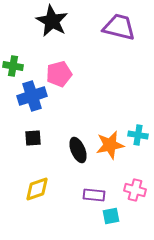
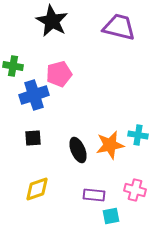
blue cross: moved 2 px right, 1 px up
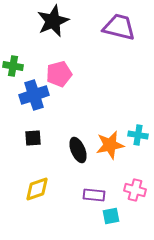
black star: moved 1 px right; rotated 20 degrees clockwise
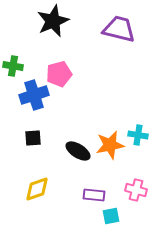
purple trapezoid: moved 2 px down
black ellipse: moved 1 px down; rotated 35 degrees counterclockwise
pink cross: moved 1 px right
